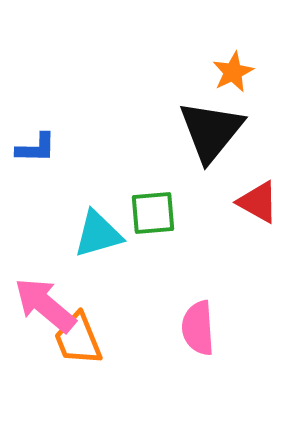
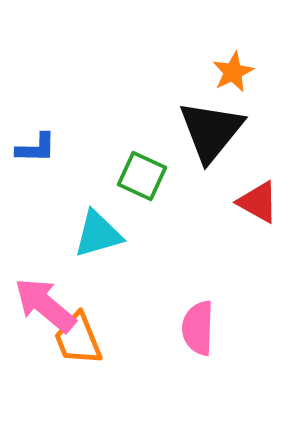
green square: moved 11 px left, 37 px up; rotated 30 degrees clockwise
pink semicircle: rotated 6 degrees clockwise
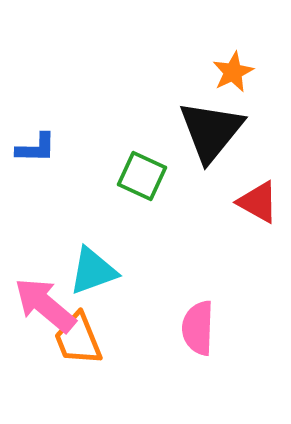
cyan triangle: moved 5 px left, 37 px down; rotated 4 degrees counterclockwise
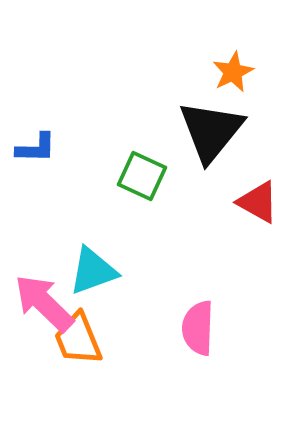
pink arrow: moved 1 px left, 2 px up; rotated 4 degrees clockwise
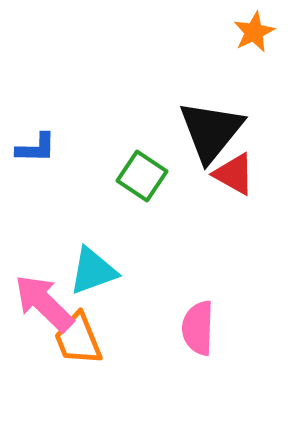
orange star: moved 21 px right, 40 px up
green square: rotated 9 degrees clockwise
red triangle: moved 24 px left, 28 px up
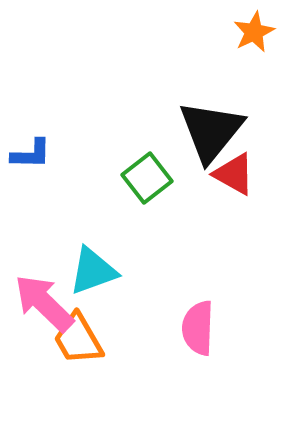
blue L-shape: moved 5 px left, 6 px down
green square: moved 5 px right, 2 px down; rotated 18 degrees clockwise
orange trapezoid: rotated 8 degrees counterclockwise
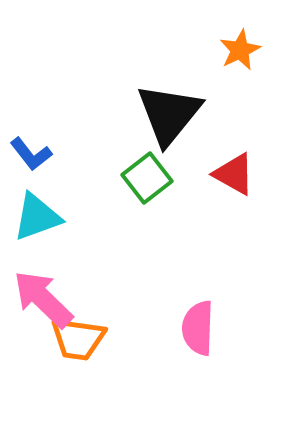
orange star: moved 14 px left, 18 px down
black triangle: moved 42 px left, 17 px up
blue L-shape: rotated 51 degrees clockwise
cyan triangle: moved 56 px left, 54 px up
pink arrow: moved 1 px left, 4 px up
orange trapezoid: rotated 52 degrees counterclockwise
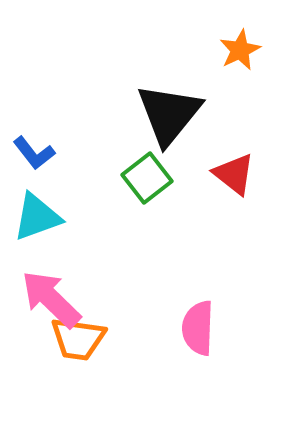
blue L-shape: moved 3 px right, 1 px up
red triangle: rotated 9 degrees clockwise
pink arrow: moved 8 px right
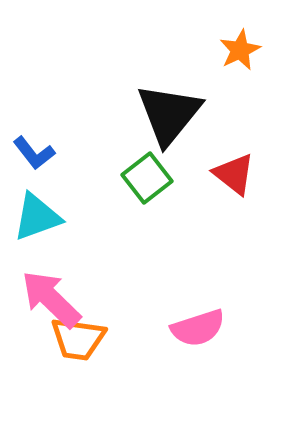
pink semicircle: rotated 110 degrees counterclockwise
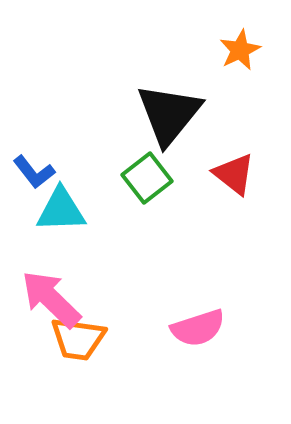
blue L-shape: moved 19 px down
cyan triangle: moved 24 px right, 7 px up; rotated 18 degrees clockwise
